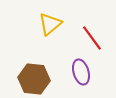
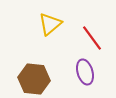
purple ellipse: moved 4 px right
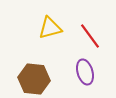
yellow triangle: moved 4 px down; rotated 25 degrees clockwise
red line: moved 2 px left, 2 px up
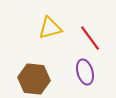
red line: moved 2 px down
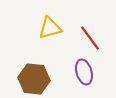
purple ellipse: moved 1 px left
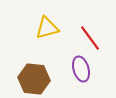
yellow triangle: moved 3 px left
purple ellipse: moved 3 px left, 3 px up
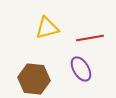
red line: rotated 64 degrees counterclockwise
purple ellipse: rotated 15 degrees counterclockwise
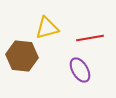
purple ellipse: moved 1 px left, 1 px down
brown hexagon: moved 12 px left, 23 px up
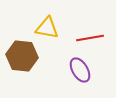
yellow triangle: rotated 25 degrees clockwise
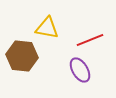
red line: moved 2 px down; rotated 12 degrees counterclockwise
